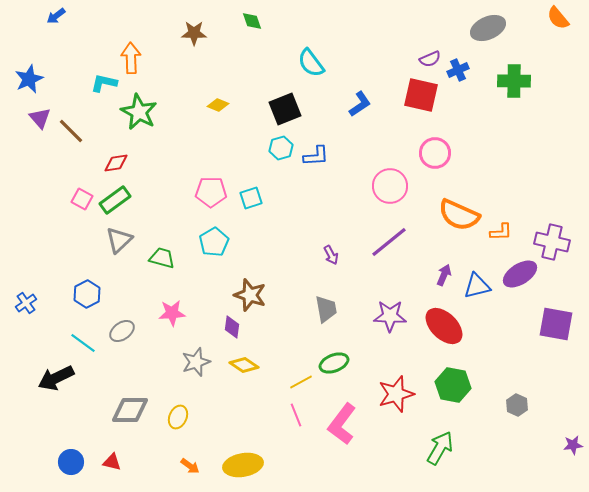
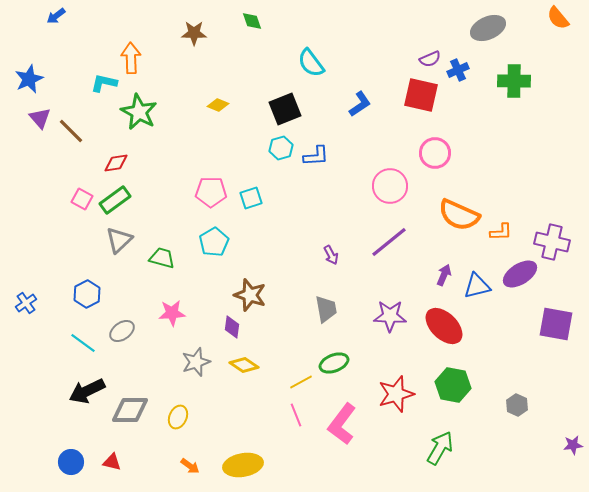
black arrow at (56, 378): moved 31 px right, 13 px down
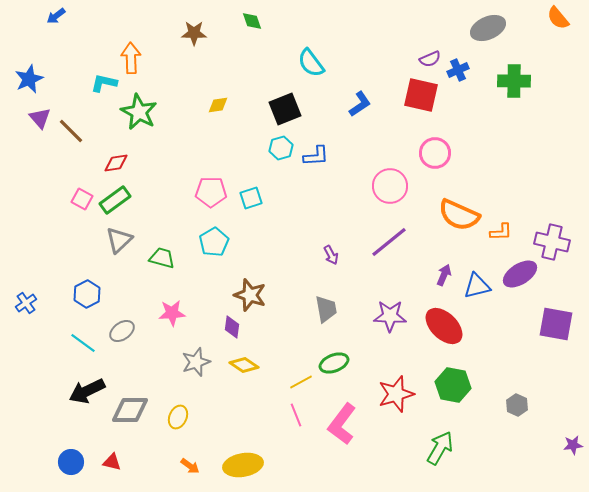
yellow diamond at (218, 105): rotated 30 degrees counterclockwise
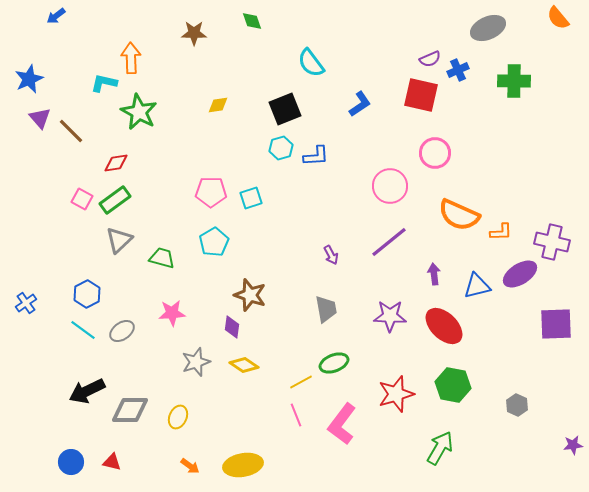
purple arrow at (444, 275): moved 10 px left, 1 px up; rotated 30 degrees counterclockwise
purple square at (556, 324): rotated 12 degrees counterclockwise
cyan line at (83, 343): moved 13 px up
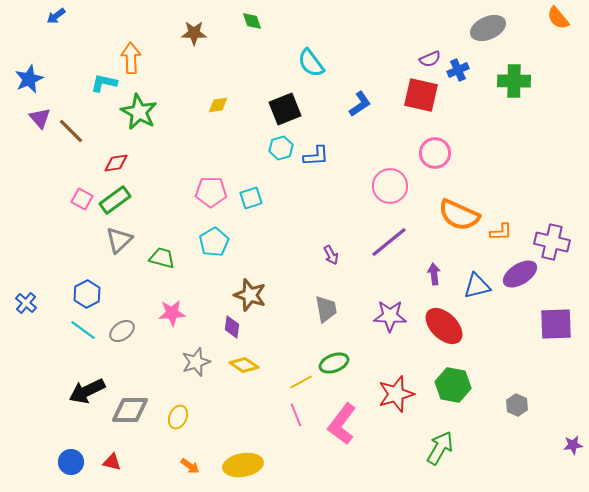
blue cross at (26, 303): rotated 15 degrees counterclockwise
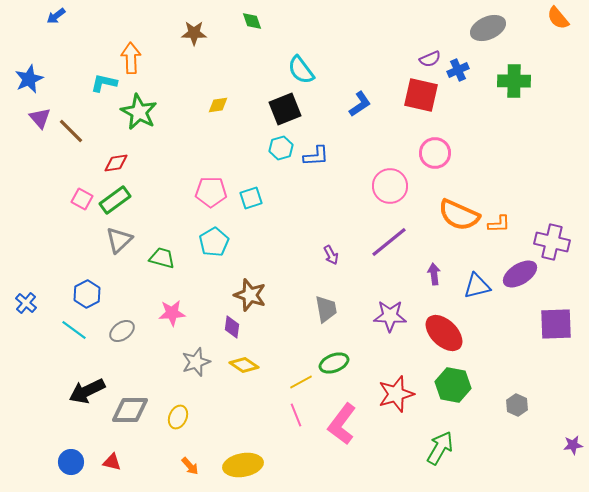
cyan semicircle at (311, 63): moved 10 px left, 7 px down
orange L-shape at (501, 232): moved 2 px left, 8 px up
red ellipse at (444, 326): moved 7 px down
cyan line at (83, 330): moved 9 px left
orange arrow at (190, 466): rotated 12 degrees clockwise
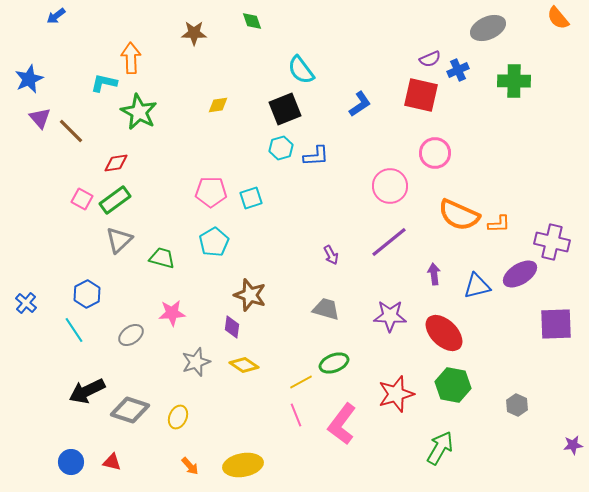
gray trapezoid at (326, 309): rotated 64 degrees counterclockwise
cyan line at (74, 330): rotated 20 degrees clockwise
gray ellipse at (122, 331): moved 9 px right, 4 px down
gray diamond at (130, 410): rotated 18 degrees clockwise
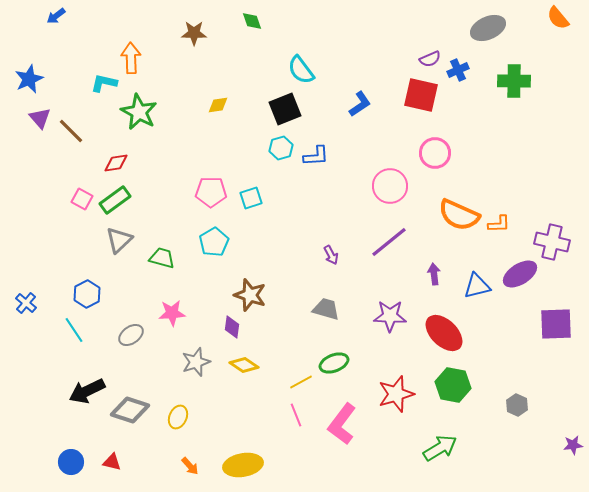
green arrow at (440, 448): rotated 28 degrees clockwise
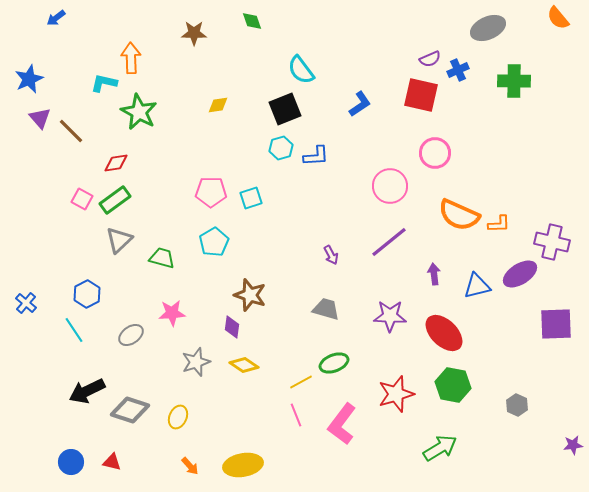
blue arrow at (56, 16): moved 2 px down
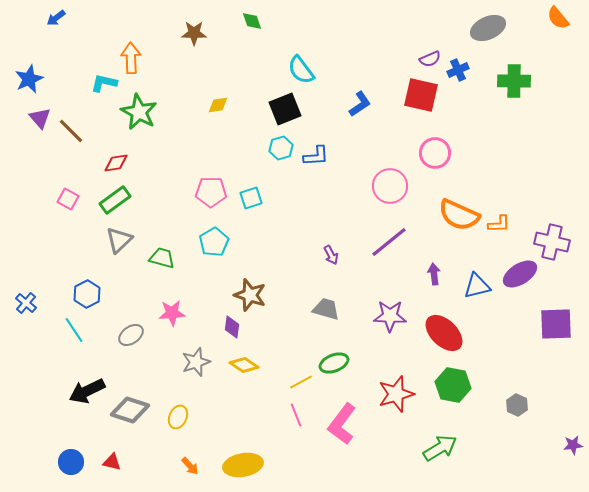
pink square at (82, 199): moved 14 px left
